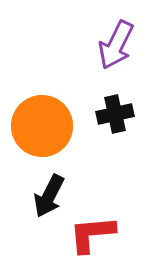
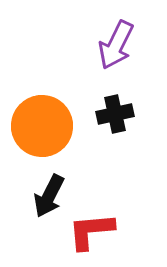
red L-shape: moved 1 px left, 3 px up
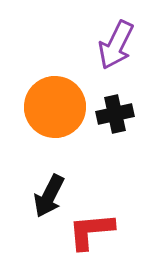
orange circle: moved 13 px right, 19 px up
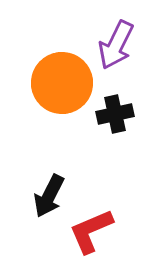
orange circle: moved 7 px right, 24 px up
red L-shape: rotated 18 degrees counterclockwise
